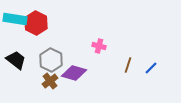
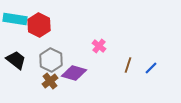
red hexagon: moved 3 px right, 2 px down
pink cross: rotated 24 degrees clockwise
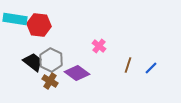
red hexagon: rotated 20 degrees counterclockwise
black trapezoid: moved 17 px right, 2 px down
purple diamond: moved 3 px right; rotated 20 degrees clockwise
brown cross: rotated 21 degrees counterclockwise
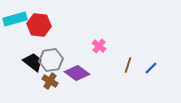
cyan rectangle: rotated 25 degrees counterclockwise
gray hexagon: rotated 25 degrees clockwise
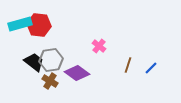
cyan rectangle: moved 5 px right, 5 px down
black trapezoid: moved 1 px right
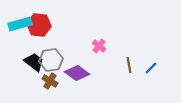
brown line: moved 1 px right; rotated 28 degrees counterclockwise
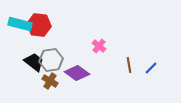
cyan rectangle: rotated 30 degrees clockwise
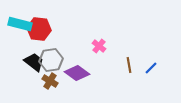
red hexagon: moved 4 px down
